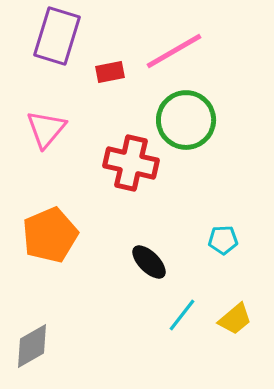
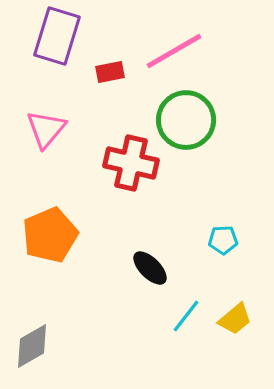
black ellipse: moved 1 px right, 6 px down
cyan line: moved 4 px right, 1 px down
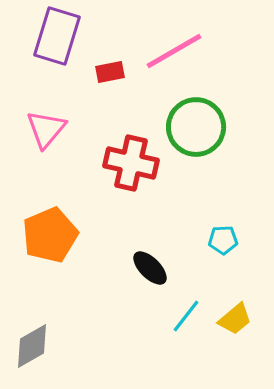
green circle: moved 10 px right, 7 px down
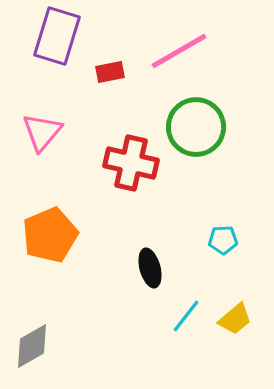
pink line: moved 5 px right
pink triangle: moved 4 px left, 3 px down
black ellipse: rotated 30 degrees clockwise
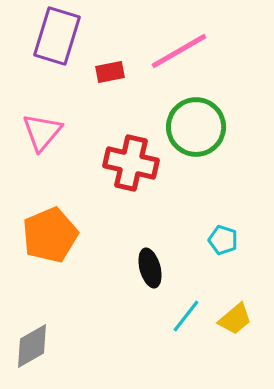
cyan pentagon: rotated 20 degrees clockwise
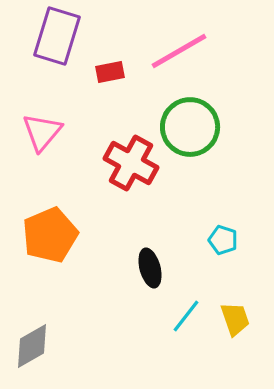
green circle: moved 6 px left
red cross: rotated 16 degrees clockwise
yellow trapezoid: rotated 69 degrees counterclockwise
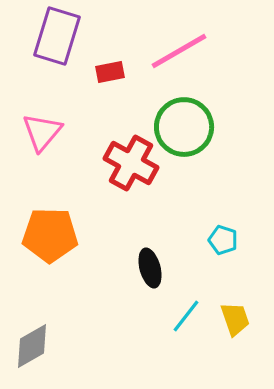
green circle: moved 6 px left
orange pentagon: rotated 24 degrees clockwise
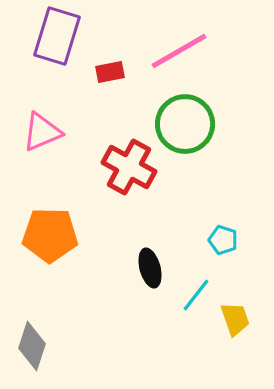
green circle: moved 1 px right, 3 px up
pink triangle: rotated 27 degrees clockwise
red cross: moved 2 px left, 4 px down
cyan line: moved 10 px right, 21 px up
gray diamond: rotated 42 degrees counterclockwise
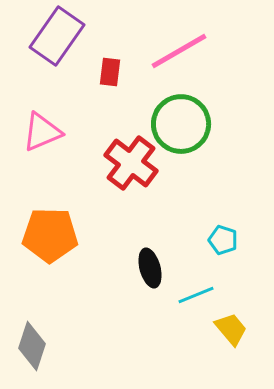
purple rectangle: rotated 18 degrees clockwise
red rectangle: rotated 72 degrees counterclockwise
green circle: moved 4 px left
red cross: moved 2 px right, 4 px up; rotated 8 degrees clockwise
cyan line: rotated 30 degrees clockwise
yellow trapezoid: moved 4 px left, 10 px down; rotated 21 degrees counterclockwise
